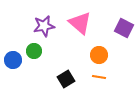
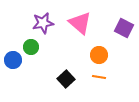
purple star: moved 1 px left, 3 px up
green circle: moved 3 px left, 4 px up
black square: rotated 12 degrees counterclockwise
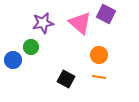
purple square: moved 18 px left, 14 px up
black square: rotated 18 degrees counterclockwise
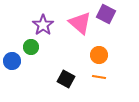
purple star: moved 2 px down; rotated 25 degrees counterclockwise
blue circle: moved 1 px left, 1 px down
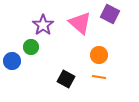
purple square: moved 4 px right
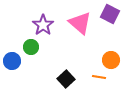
orange circle: moved 12 px right, 5 px down
black square: rotated 18 degrees clockwise
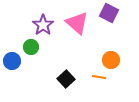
purple square: moved 1 px left, 1 px up
pink triangle: moved 3 px left
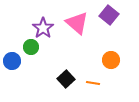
purple square: moved 2 px down; rotated 12 degrees clockwise
purple star: moved 3 px down
orange line: moved 6 px left, 6 px down
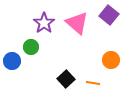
purple star: moved 1 px right, 5 px up
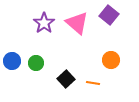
green circle: moved 5 px right, 16 px down
